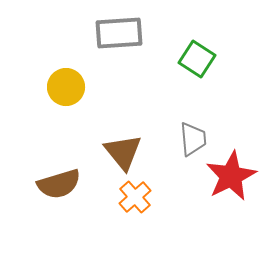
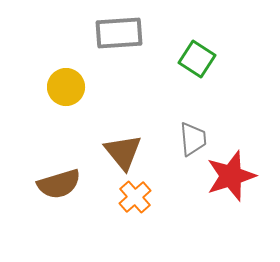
red star: rotated 9 degrees clockwise
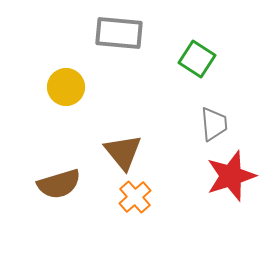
gray rectangle: rotated 9 degrees clockwise
gray trapezoid: moved 21 px right, 15 px up
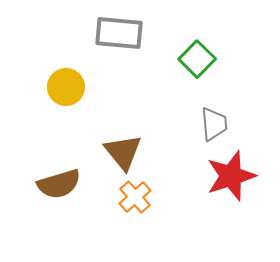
green square: rotated 12 degrees clockwise
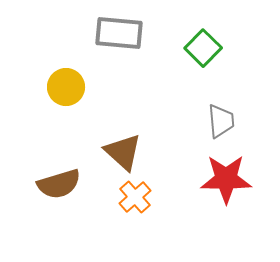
green square: moved 6 px right, 11 px up
gray trapezoid: moved 7 px right, 3 px up
brown triangle: rotated 9 degrees counterclockwise
red star: moved 5 px left, 3 px down; rotated 18 degrees clockwise
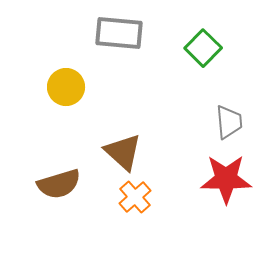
gray trapezoid: moved 8 px right, 1 px down
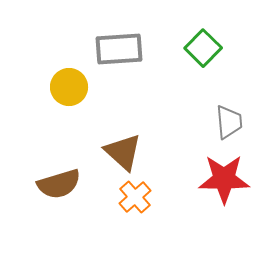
gray rectangle: moved 16 px down; rotated 9 degrees counterclockwise
yellow circle: moved 3 px right
red star: moved 2 px left
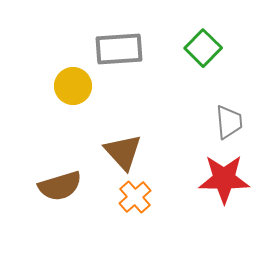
yellow circle: moved 4 px right, 1 px up
brown triangle: rotated 6 degrees clockwise
brown semicircle: moved 1 px right, 2 px down
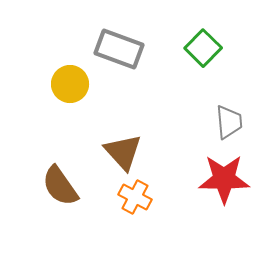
gray rectangle: rotated 24 degrees clockwise
yellow circle: moved 3 px left, 2 px up
brown semicircle: rotated 72 degrees clockwise
orange cross: rotated 20 degrees counterclockwise
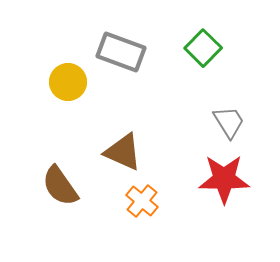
gray rectangle: moved 2 px right, 3 px down
yellow circle: moved 2 px left, 2 px up
gray trapezoid: rotated 27 degrees counterclockwise
brown triangle: rotated 24 degrees counterclockwise
orange cross: moved 7 px right, 4 px down; rotated 12 degrees clockwise
